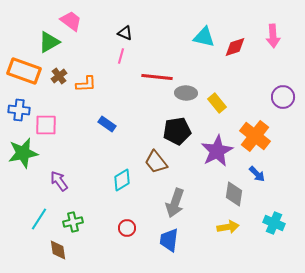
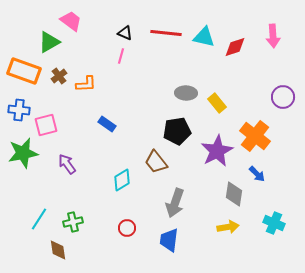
red line: moved 9 px right, 44 px up
pink square: rotated 15 degrees counterclockwise
purple arrow: moved 8 px right, 17 px up
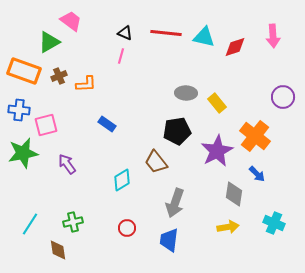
brown cross: rotated 14 degrees clockwise
cyan line: moved 9 px left, 5 px down
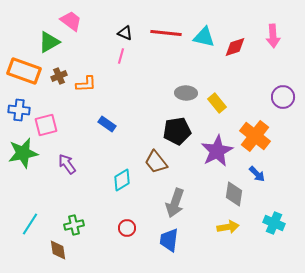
green cross: moved 1 px right, 3 px down
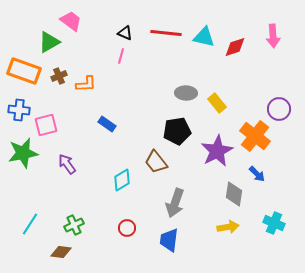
purple circle: moved 4 px left, 12 px down
green cross: rotated 12 degrees counterclockwise
brown diamond: moved 3 px right, 2 px down; rotated 75 degrees counterclockwise
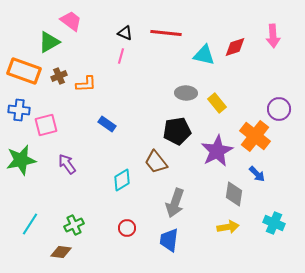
cyan triangle: moved 18 px down
green star: moved 2 px left, 7 px down
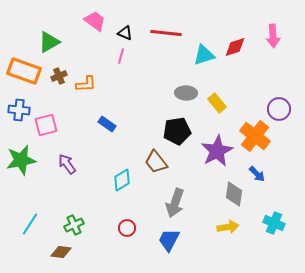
pink trapezoid: moved 24 px right
cyan triangle: rotated 30 degrees counterclockwise
blue trapezoid: rotated 20 degrees clockwise
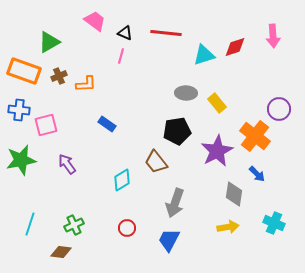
cyan line: rotated 15 degrees counterclockwise
